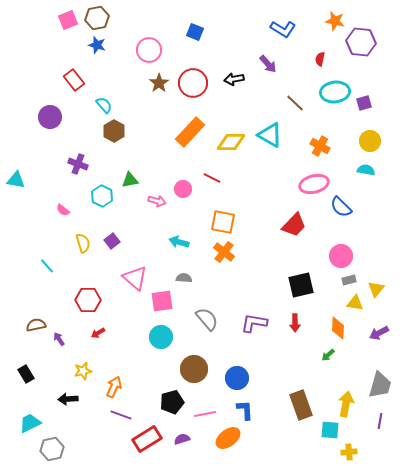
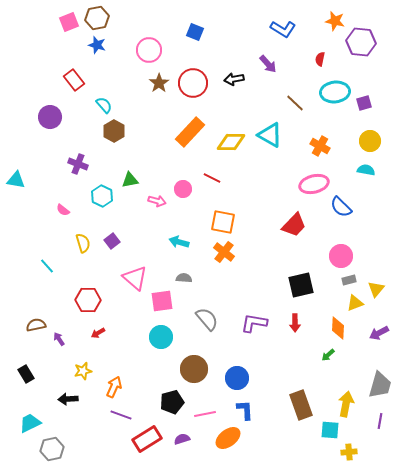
pink square at (68, 20): moved 1 px right, 2 px down
yellow triangle at (355, 303): rotated 30 degrees counterclockwise
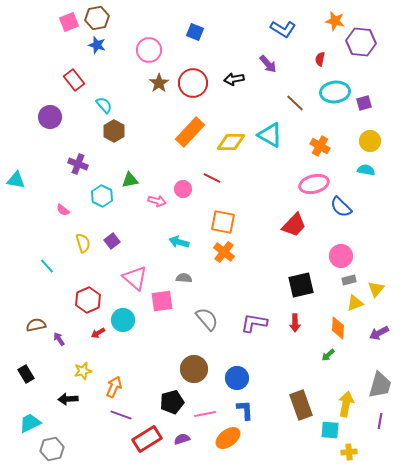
red hexagon at (88, 300): rotated 25 degrees counterclockwise
cyan circle at (161, 337): moved 38 px left, 17 px up
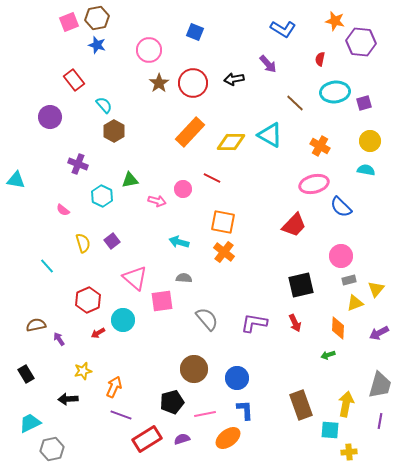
red arrow at (295, 323): rotated 24 degrees counterclockwise
green arrow at (328, 355): rotated 24 degrees clockwise
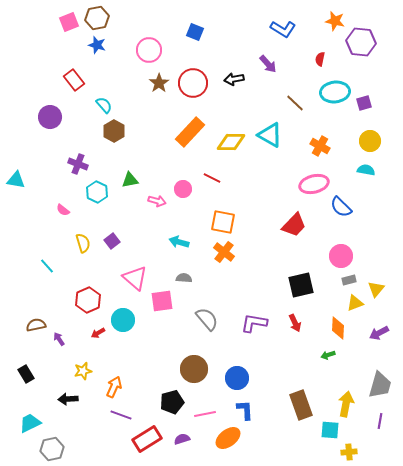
cyan hexagon at (102, 196): moved 5 px left, 4 px up
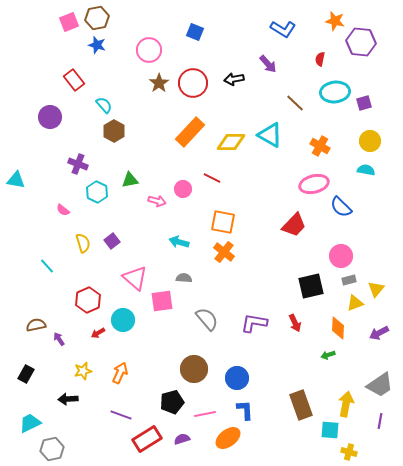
black square at (301, 285): moved 10 px right, 1 px down
black rectangle at (26, 374): rotated 60 degrees clockwise
gray trapezoid at (380, 385): rotated 40 degrees clockwise
orange arrow at (114, 387): moved 6 px right, 14 px up
yellow cross at (349, 452): rotated 21 degrees clockwise
